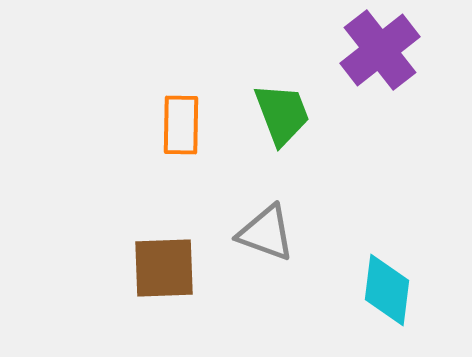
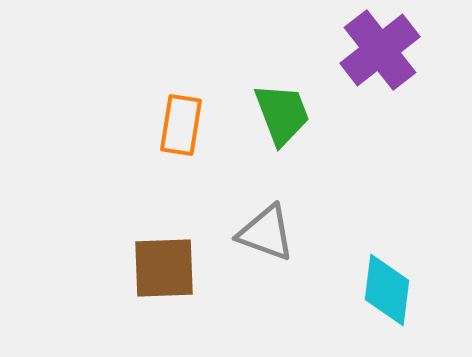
orange rectangle: rotated 8 degrees clockwise
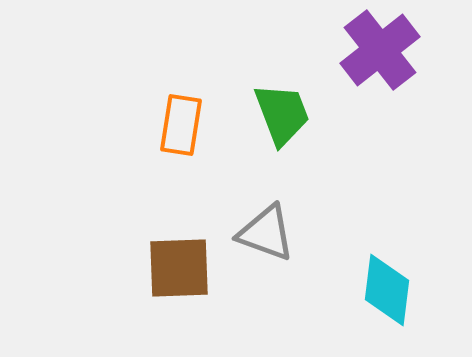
brown square: moved 15 px right
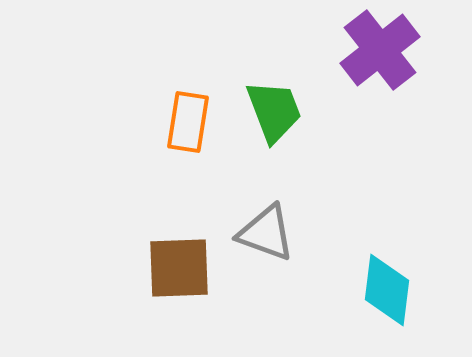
green trapezoid: moved 8 px left, 3 px up
orange rectangle: moved 7 px right, 3 px up
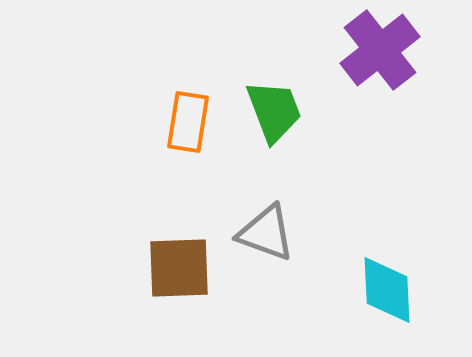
cyan diamond: rotated 10 degrees counterclockwise
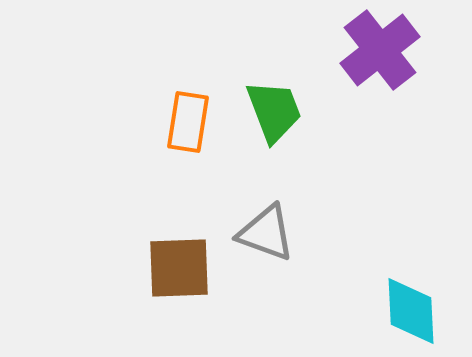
cyan diamond: moved 24 px right, 21 px down
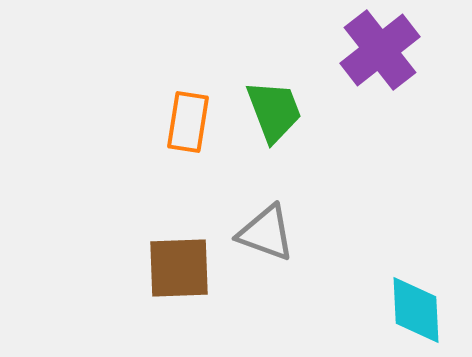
cyan diamond: moved 5 px right, 1 px up
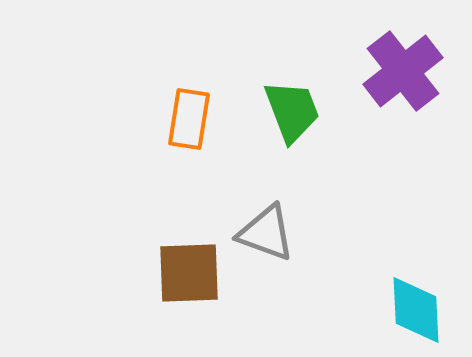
purple cross: moved 23 px right, 21 px down
green trapezoid: moved 18 px right
orange rectangle: moved 1 px right, 3 px up
brown square: moved 10 px right, 5 px down
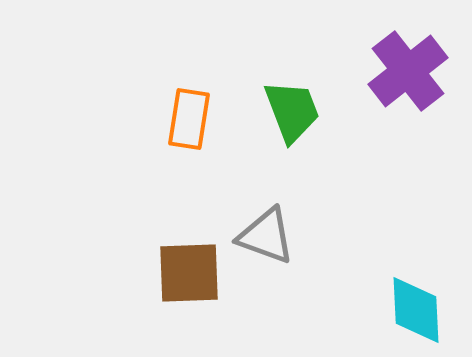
purple cross: moved 5 px right
gray triangle: moved 3 px down
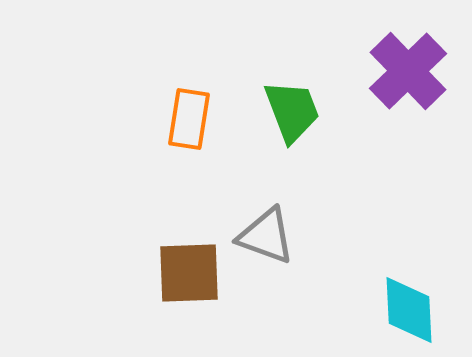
purple cross: rotated 6 degrees counterclockwise
cyan diamond: moved 7 px left
